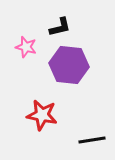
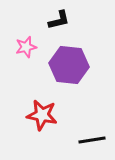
black L-shape: moved 1 px left, 7 px up
pink star: rotated 30 degrees counterclockwise
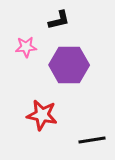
pink star: rotated 10 degrees clockwise
purple hexagon: rotated 6 degrees counterclockwise
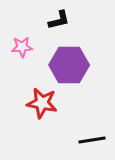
pink star: moved 4 px left
red star: moved 12 px up
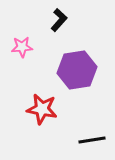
black L-shape: rotated 35 degrees counterclockwise
purple hexagon: moved 8 px right, 5 px down; rotated 9 degrees counterclockwise
red star: moved 6 px down
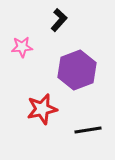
purple hexagon: rotated 12 degrees counterclockwise
red star: rotated 24 degrees counterclockwise
black line: moved 4 px left, 10 px up
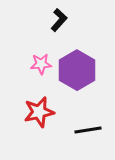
pink star: moved 19 px right, 17 px down
purple hexagon: rotated 9 degrees counterclockwise
red star: moved 3 px left, 3 px down
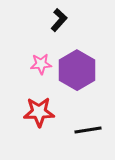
red star: rotated 12 degrees clockwise
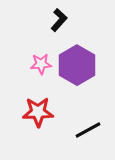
purple hexagon: moved 5 px up
red star: moved 1 px left
black line: rotated 20 degrees counterclockwise
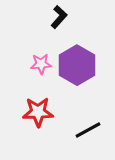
black L-shape: moved 3 px up
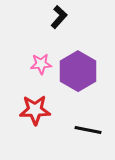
purple hexagon: moved 1 px right, 6 px down
red star: moved 3 px left, 2 px up
black line: rotated 40 degrees clockwise
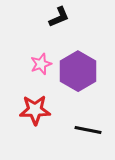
black L-shape: rotated 25 degrees clockwise
pink star: rotated 15 degrees counterclockwise
